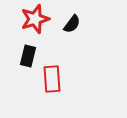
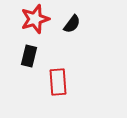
black rectangle: moved 1 px right
red rectangle: moved 6 px right, 3 px down
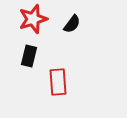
red star: moved 2 px left
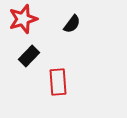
red star: moved 10 px left
black rectangle: rotated 30 degrees clockwise
